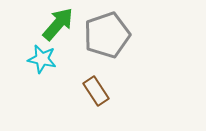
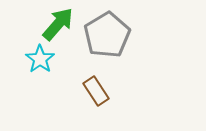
gray pentagon: rotated 12 degrees counterclockwise
cyan star: moved 2 px left; rotated 24 degrees clockwise
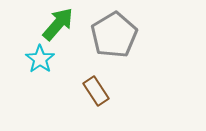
gray pentagon: moved 7 px right
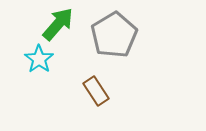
cyan star: moved 1 px left
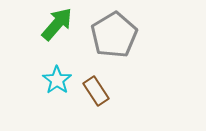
green arrow: moved 1 px left
cyan star: moved 18 px right, 21 px down
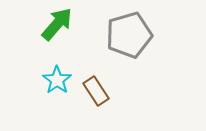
gray pentagon: moved 15 px right; rotated 15 degrees clockwise
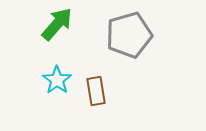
brown rectangle: rotated 24 degrees clockwise
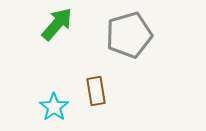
cyan star: moved 3 px left, 27 px down
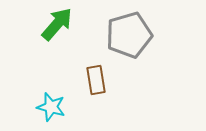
brown rectangle: moved 11 px up
cyan star: moved 3 px left; rotated 20 degrees counterclockwise
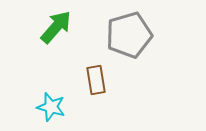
green arrow: moved 1 px left, 3 px down
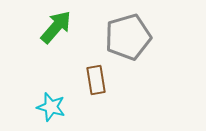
gray pentagon: moved 1 px left, 2 px down
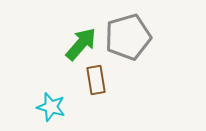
green arrow: moved 25 px right, 17 px down
